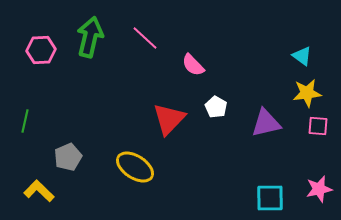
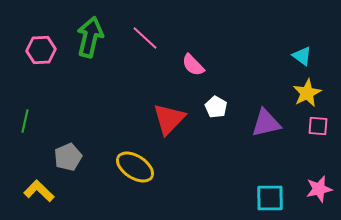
yellow star: rotated 20 degrees counterclockwise
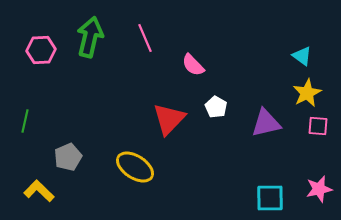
pink line: rotated 24 degrees clockwise
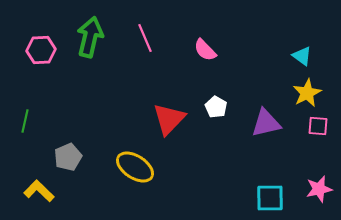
pink semicircle: moved 12 px right, 15 px up
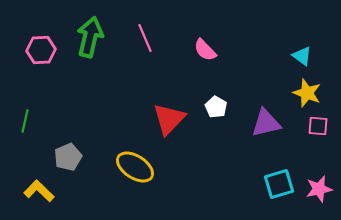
yellow star: rotated 24 degrees counterclockwise
cyan square: moved 9 px right, 14 px up; rotated 16 degrees counterclockwise
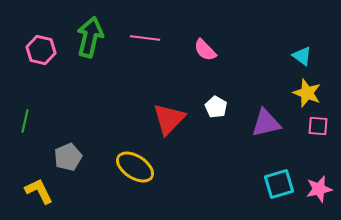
pink line: rotated 60 degrees counterclockwise
pink hexagon: rotated 16 degrees clockwise
yellow L-shape: rotated 20 degrees clockwise
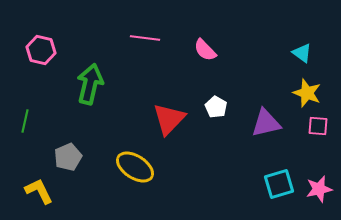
green arrow: moved 47 px down
cyan triangle: moved 3 px up
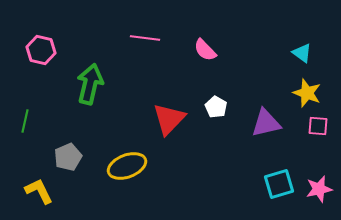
yellow ellipse: moved 8 px left, 1 px up; rotated 54 degrees counterclockwise
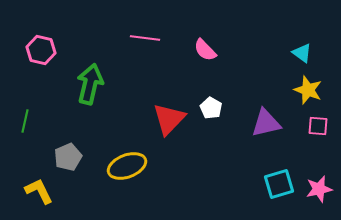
yellow star: moved 1 px right, 3 px up
white pentagon: moved 5 px left, 1 px down
